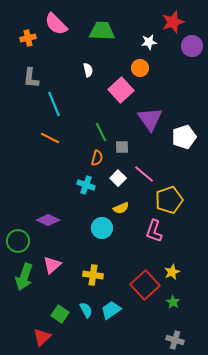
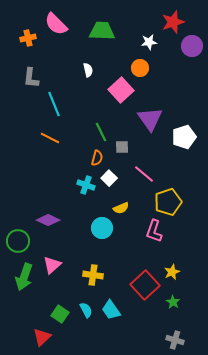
white square: moved 9 px left
yellow pentagon: moved 1 px left, 2 px down
cyan trapezoid: rotated 90 degrees counterclockwise
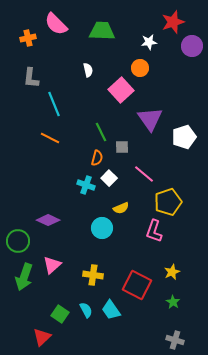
red square: moved 8 px left; rotated 20 degrees counterclockwise
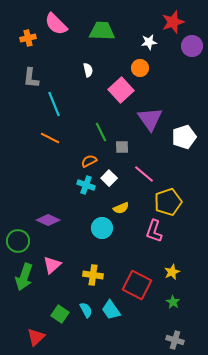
orange semicircle: moved 8 px left, 3 px down; rotated 133 degrees counterclockwise
red triangle: moved 6 px left
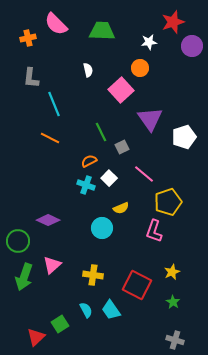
gray square: rotated 24 degrees counterclockwise
green square: moved 10 px down; rotated 24 degrees clockwise
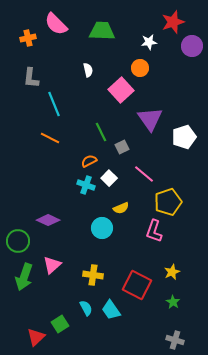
cyan semicircle: moved 2 px up
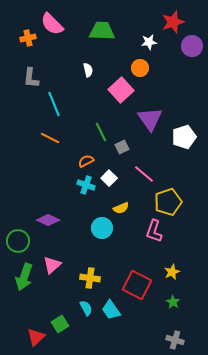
pink semicircle: moved 4 px left
orange semicircle: moved 3 px left
yellow cross: moved 3 px left, 3 px down
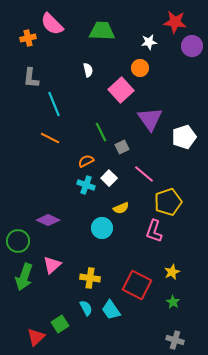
red star: moved 2 px right; rotated 25 degrees clockwise
